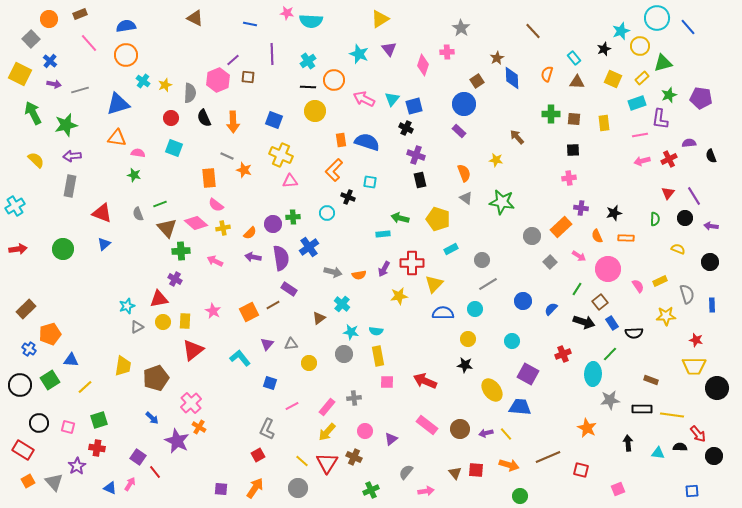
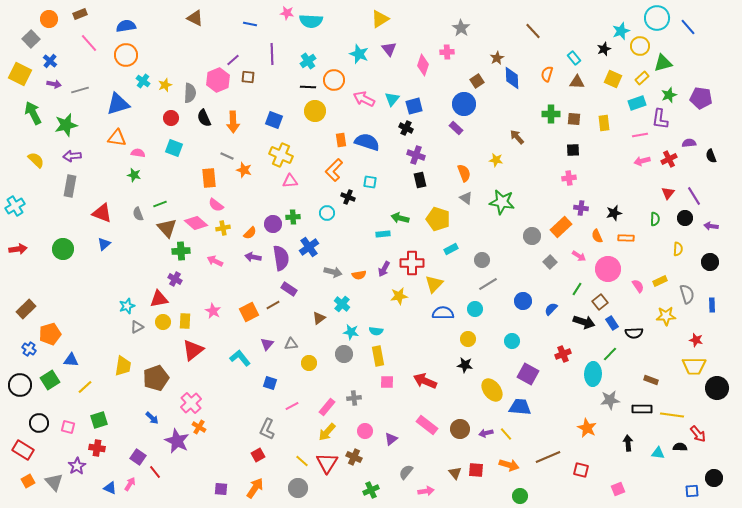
purple rectangle at (459, 131): moved 3 px left, 3 px up
yellow semicircle at (678, 249): rotated 72 degrees clockwise
black circle at (714, 456): moved 22 px down
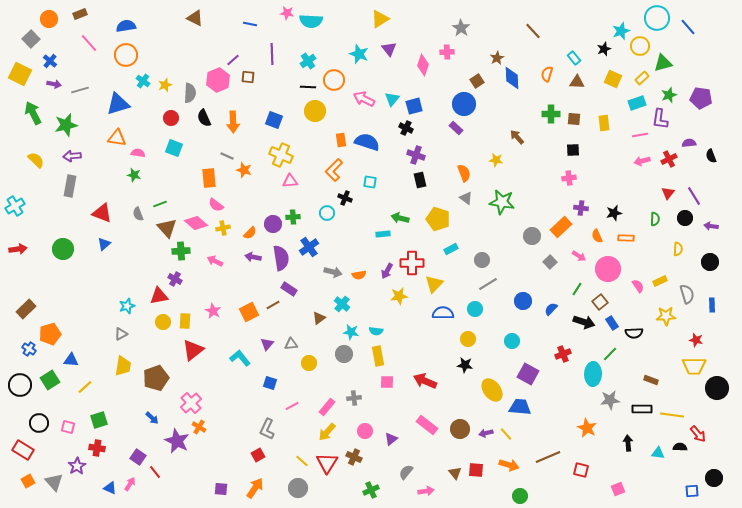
black cross at (348, 197): moved 3 px left, 1 px down
purple arrow at (384, 269): moved 3 px right, 2 px down
red triangle at (159, 299): moved 3 px up
gray triangle at (137, 327): moved 16 px left, 7 px down
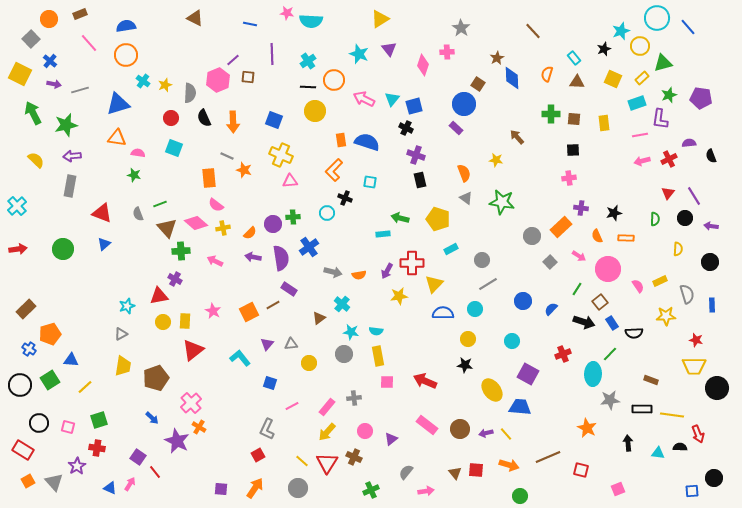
brown square at (477, 81): moved 1 px right, 3 px down; rotated 24 degrees counterclockwise
cyan cross at (15, 206): moved 2 px right; rotated 12 degrees counterclockwise
red arrow at (698, 434): rotated 18 degrees clockwise
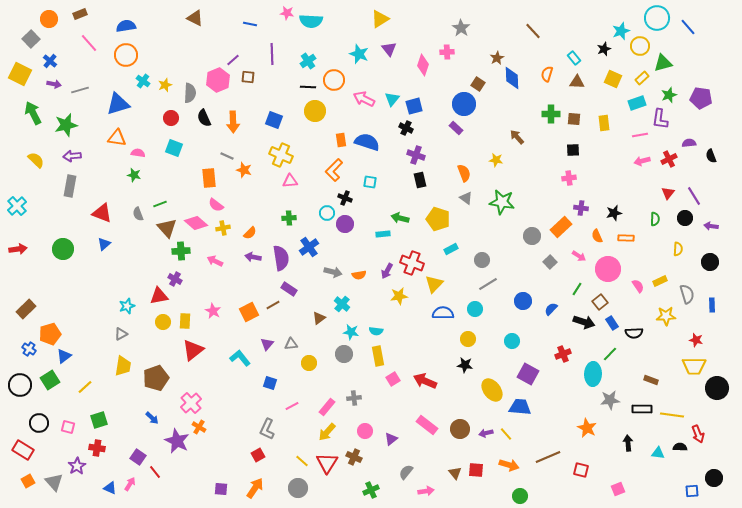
green cross at (293, 217): moved 4 px left, 1 px down
purple circle at (273, 224): moved 72 px right
red cross at (412, 263): rotated 20 degrees clockwise
blue triangle at (71, 360): moved 7 px left, 4 px up; rotated 42 degrees counterclockwise
pink square at (387, 382): moved 6 px right, 3 px up; rotated 32 degrees counterclockwise
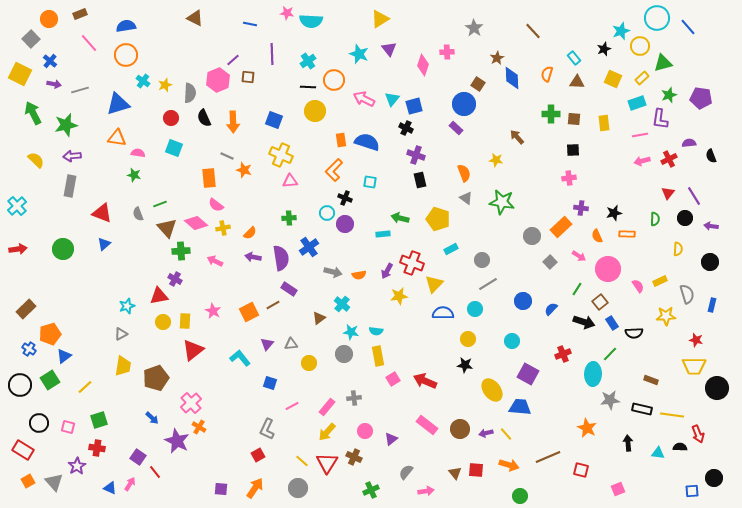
gray star at (461, 28): moved 13 px right
orange rectangle at (626, 238): moved 1 px right, 4 px up
blue rectangle at (712, 305): rotated 16 degrees clockwise
black rectangle at (642, 409): rotated 12 degrees clockwise
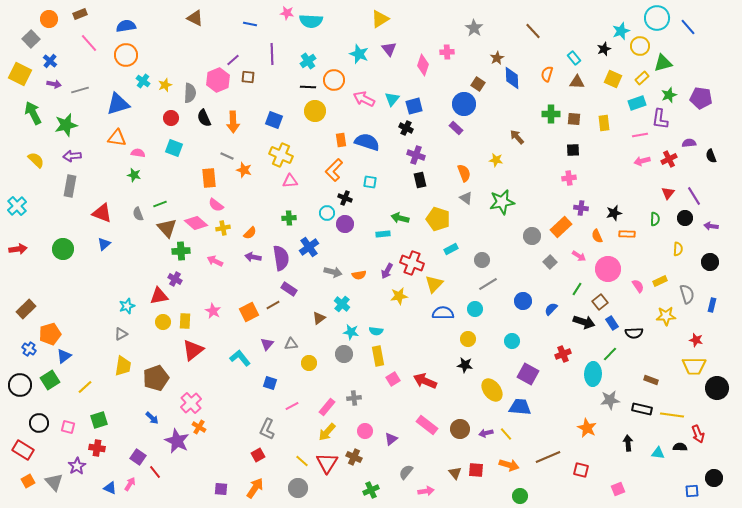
green star at (502, 202): rotated 20 degrees counterclockwise
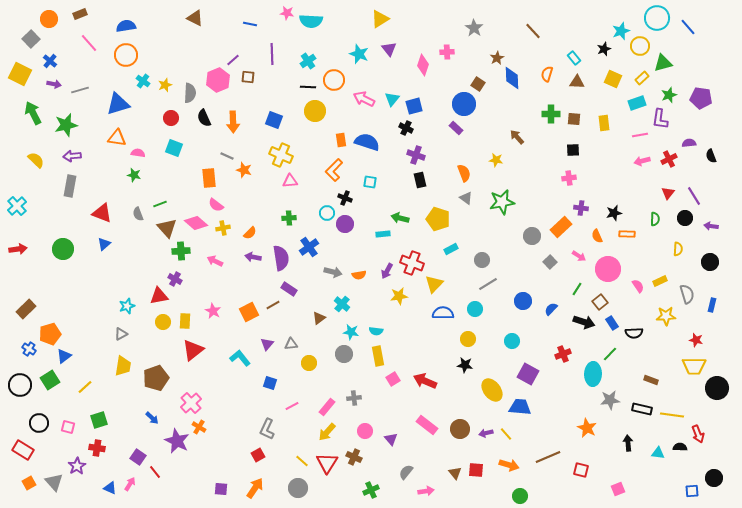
purple triangle at (391, 439): rotated 32 degrees counterclockwise
orange square at (28, 481): moved 1 px right, 2 px down
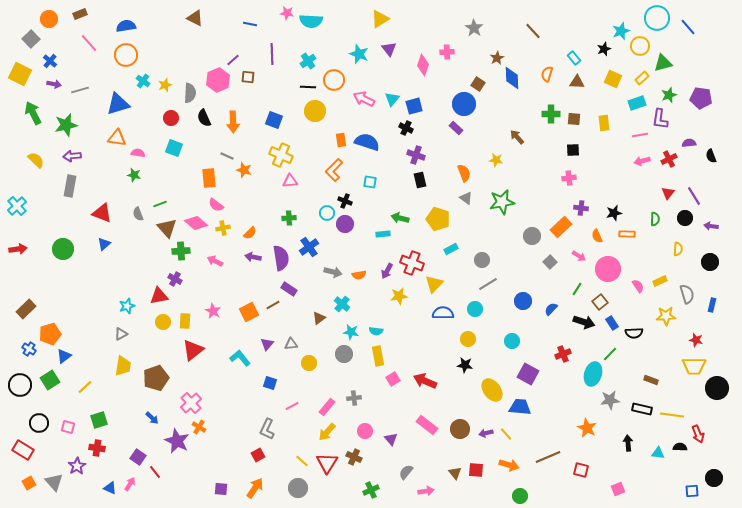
black cross at (345, 198): moved 3 px down
cyan ellipse at (593, 374): rotated 15 degrees clockwise
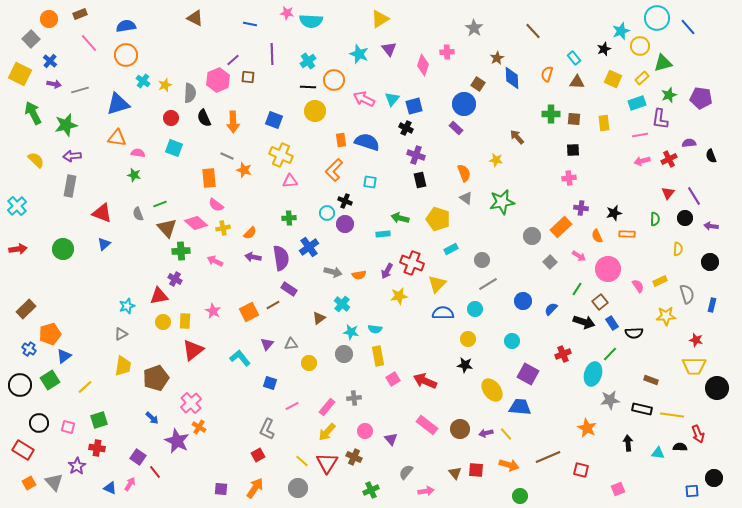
yellow triangle at (434, 284): moved 3 px right
cyan semicircle at (376, 331): moved 1 px left, 2 px up
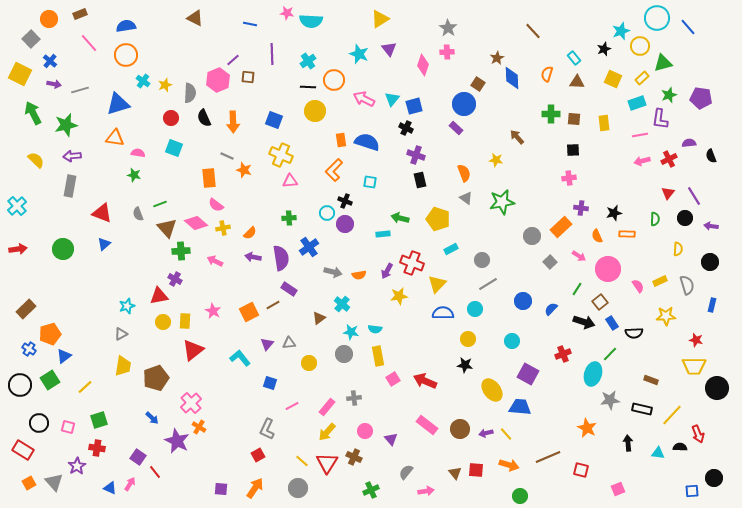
gray star at (474, 28): moved 26 px left
orange triangle at (117, 138): moved 2 px left
gray semicircle at (687, 294): moved 9 px up
gray triangle at (291, 344): moved 2 px left, 1 px up
yellow line at (672, 415): rotated 55 degrees counterclockwise
